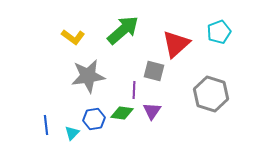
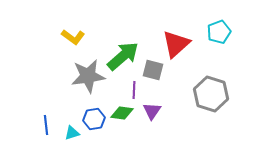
green arrow: moved 26 px down
gray square: moved 1 px left, 1 px up
cyan triangle: rotated 28 degrees clockwise
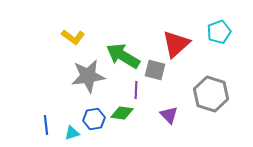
green arrow: rotated 108 degrees counterclockwise
gray square: moved 2 px right
purple line: moved 2 px right
purple triangle: moved 17 px right, 4 px down; rotated 18 degrees counterclockwise
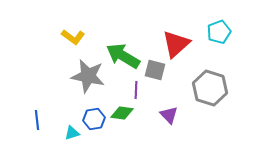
gray star: rotated 20 degrees clockwise
gray hexagon: moved 1 px left, 6 px up
blue line: moved 9 px left, 5 px up
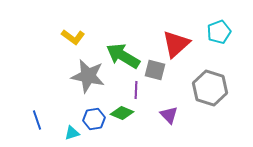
green diamond: rotated 15 degrees clockwise
blue line: rotated 12 degrees counterclockwise
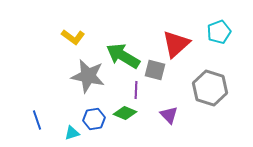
green diamond: moved 3 px right
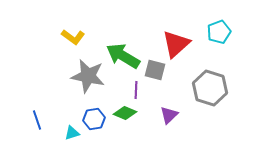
purple triangle: rotated 30 degrees clockwise
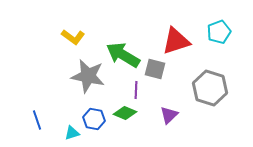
red triangle: moved 3 px up; rotated 24 degrees clockwise
green arrow: moved 1 px up
gray square: moved 1 px up
blue hexagon: rotated 20 degrees clockwise
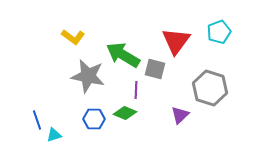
red triangle: rotated 36 degrees counterclockwise
purple triangle: moved 11 px right
blue hexagon: rotated 10 degrees counterclockwise
cyan triangle: moved 18 px left, 2 px down
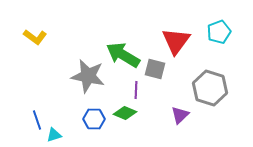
yellow L-shape: moved 38 px left
